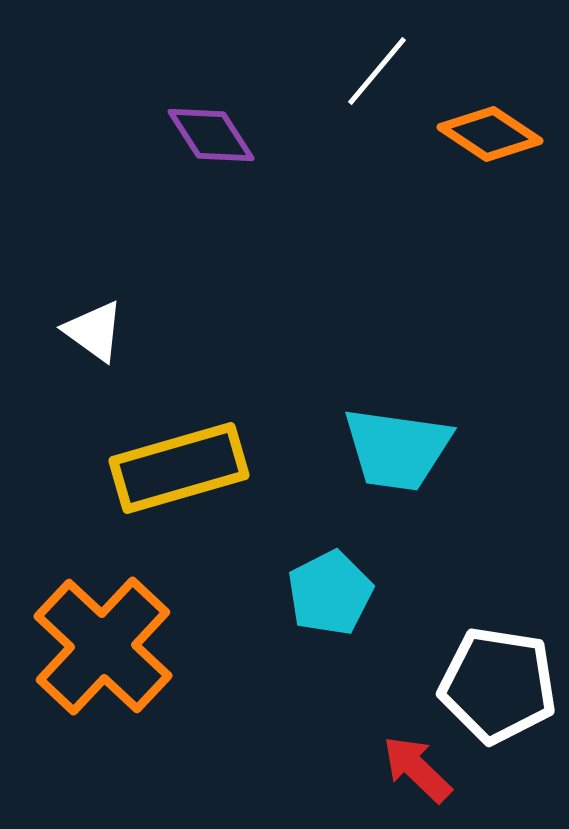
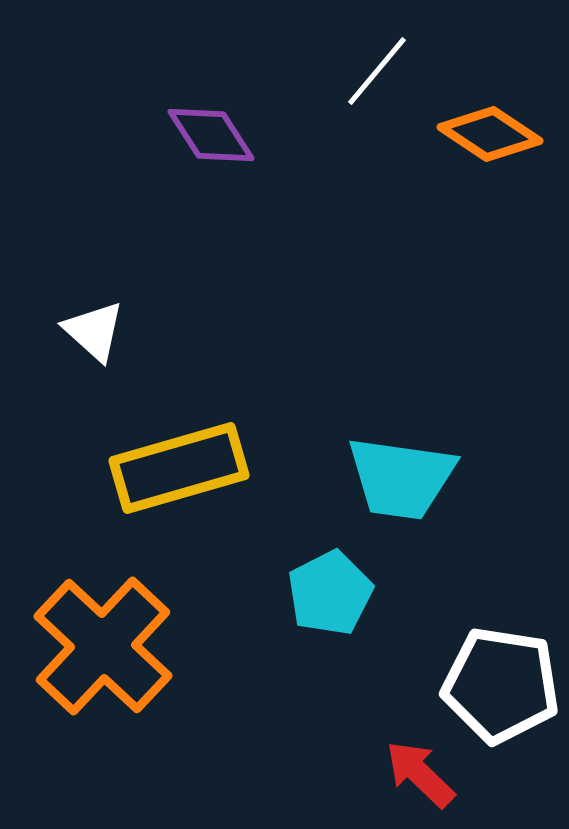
white triangle: rotated 6 degrees clockwise
cyan trapezoid: moved 4 px right, 29 px down
white pentagon: moved 3 px right
red arrow: moved 3 px right, 5 px down
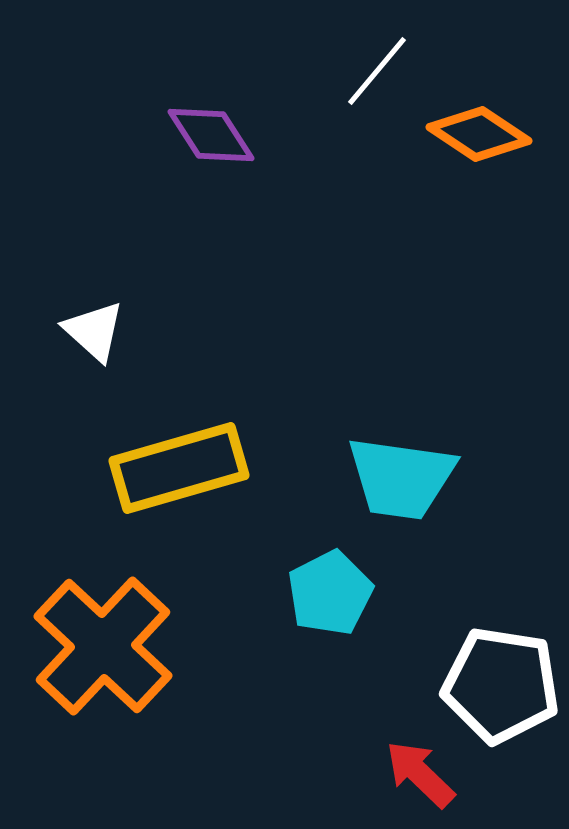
orange diamond: moved 11 px left
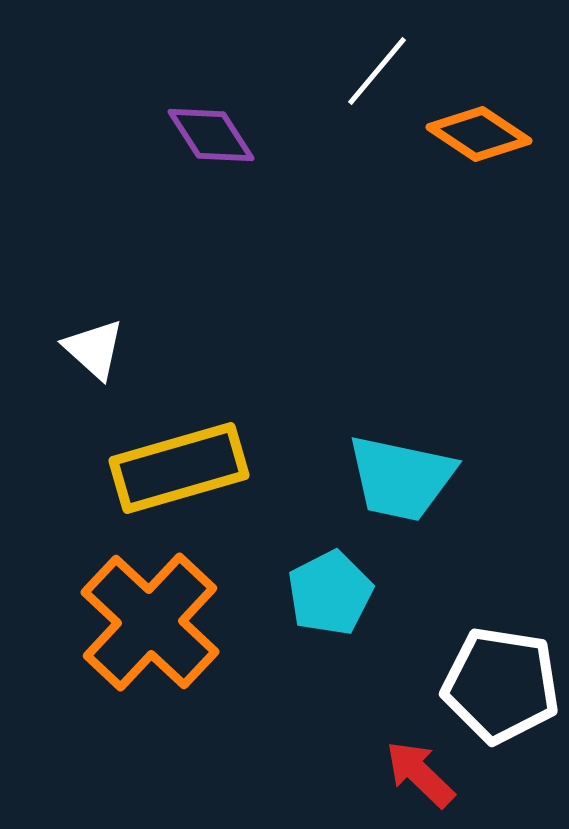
white triangle: moved 18 px down
cyan trapezoid: rotated 4 degrees clockwise
orange cross: moved 47 px right, 24 px up
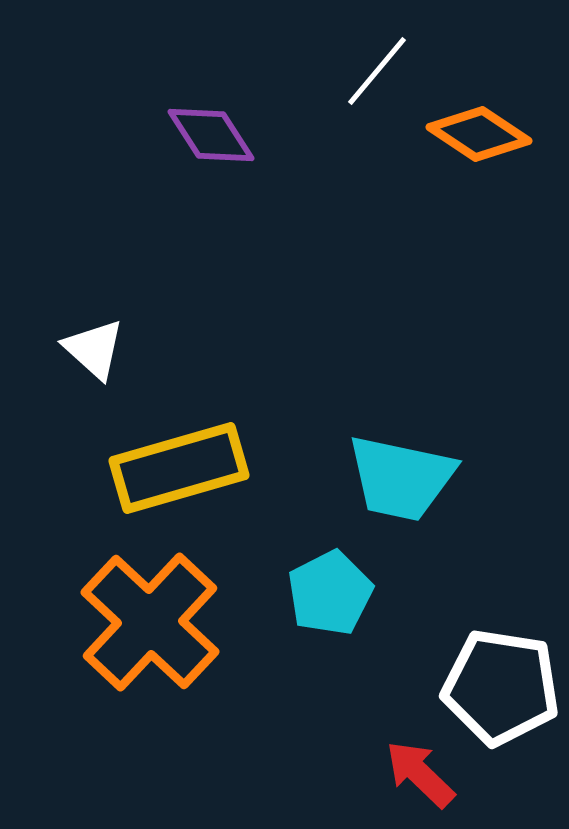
white pentagon: moved 2 px down
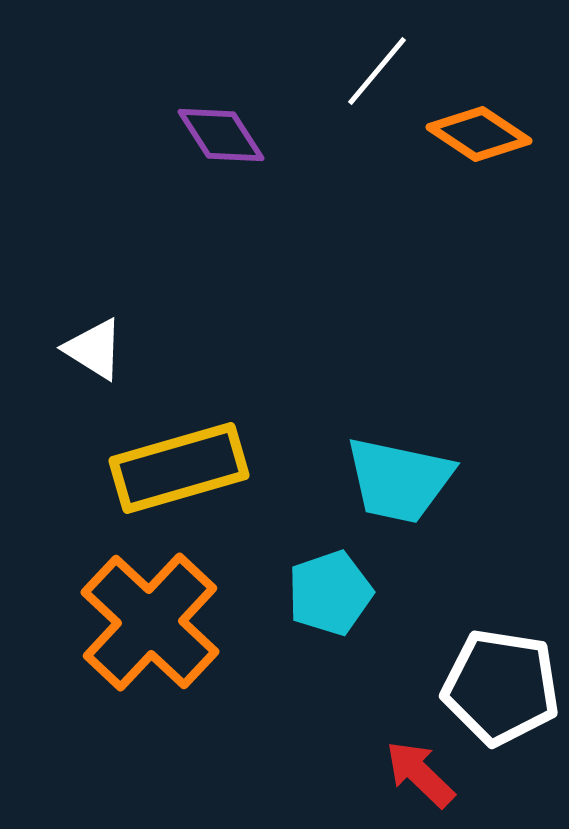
purple diamond: moved 10 px right
white triangle: rotated 10 degrees counterclockwise
cyan trapezoid: moved 2 px left, 2 px down
cyan pentagon: rotated 8 degrees clockwise
